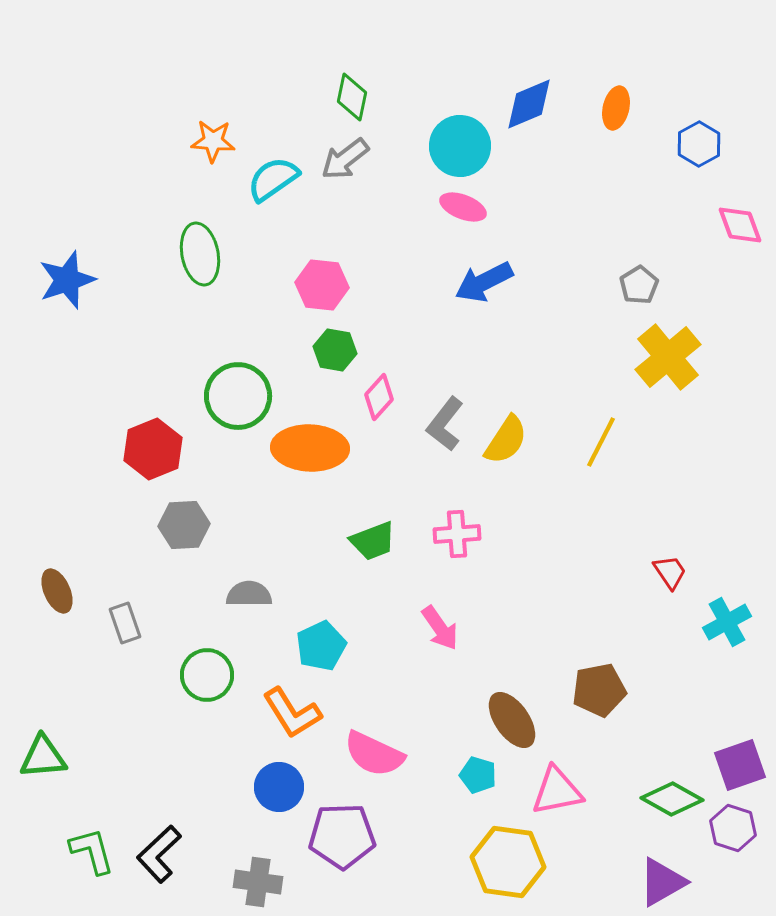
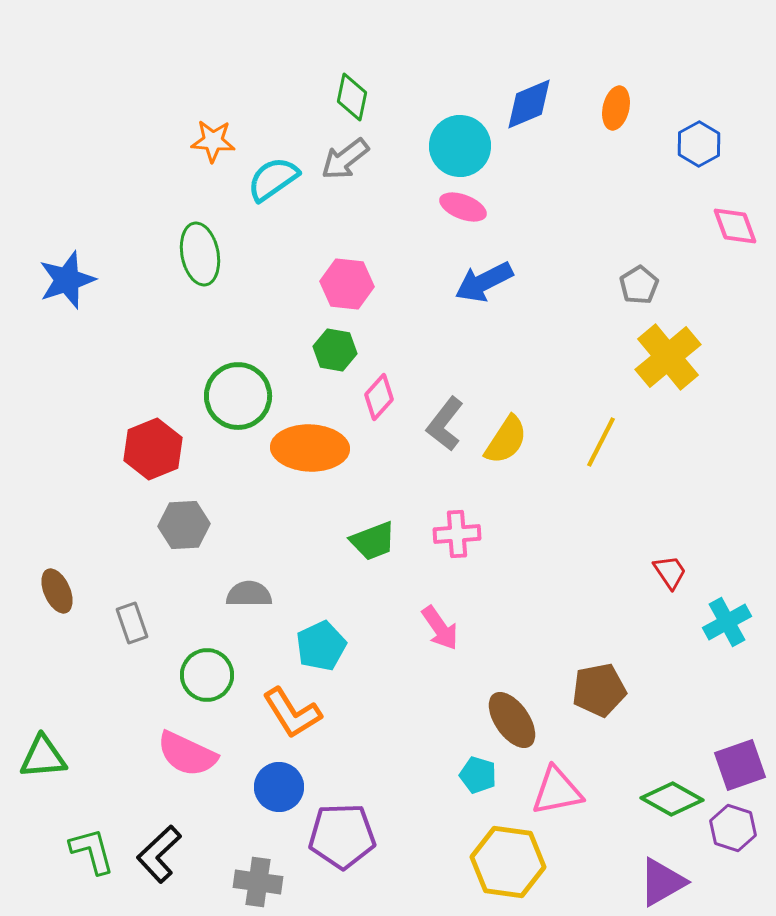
pink diamond at (740, 225): moved 5 px left, 1 px down
pink hexagon at (322, 285): moved 25 px right, 1 px up
gray rectangle at (125, 623): moved 7 px right
pink semicircle at (374, 754): moved 187 px left
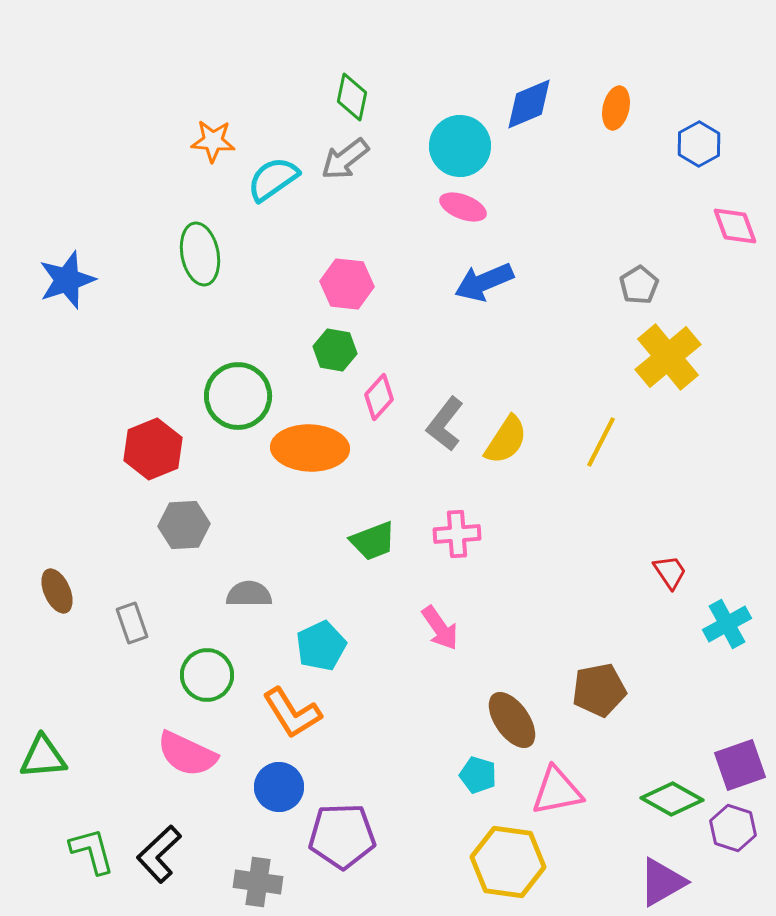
blue arrow at (484, 282): rotated 4 degrees clockwise
cyan cross at (727, 622): moved 2 px down
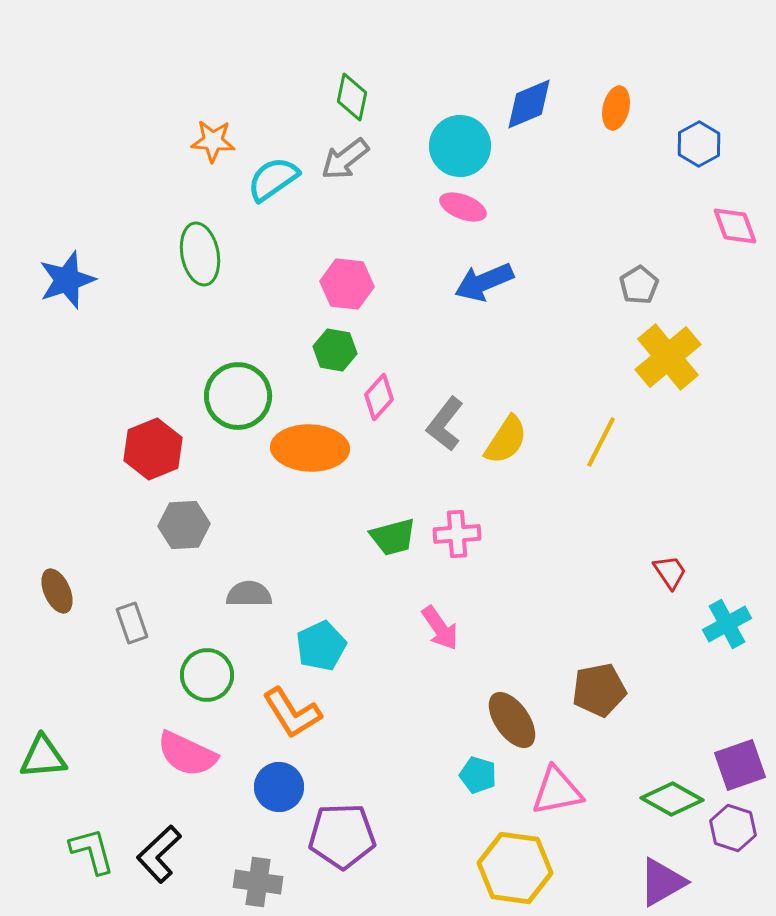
green trapezoid at (373, 541): moved 20 px right, 4 px up; rotated 6 degrees clockwise
yellow hexagon at (508, 862): moved 7 px right, 6 px down
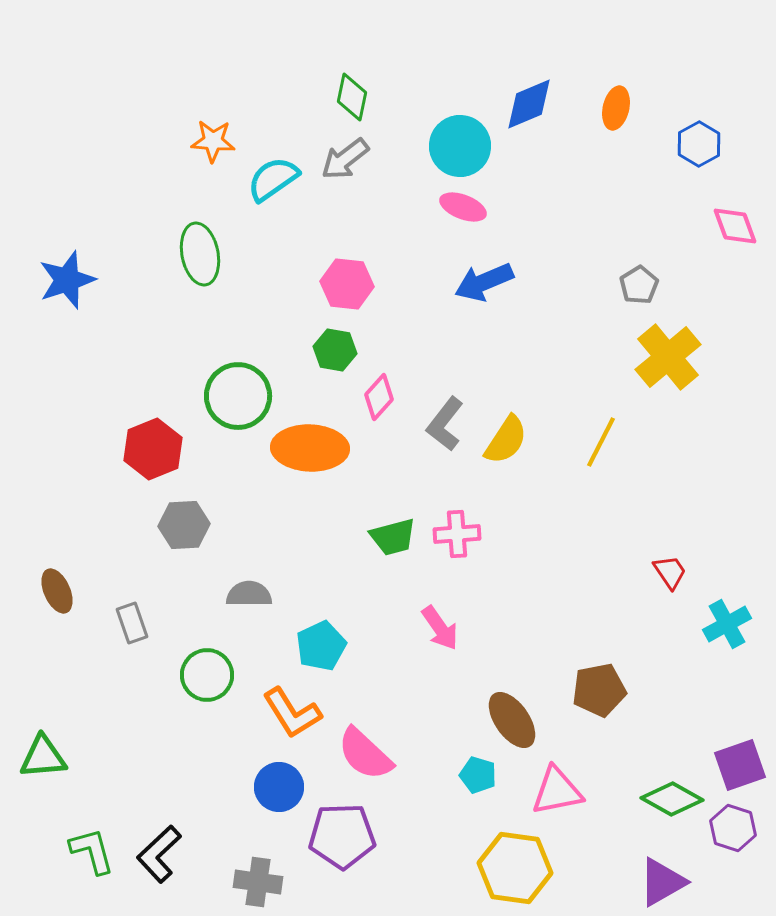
pink semicircle at (187, 754): moved 178 px right; rotated 18 degrees clockwise
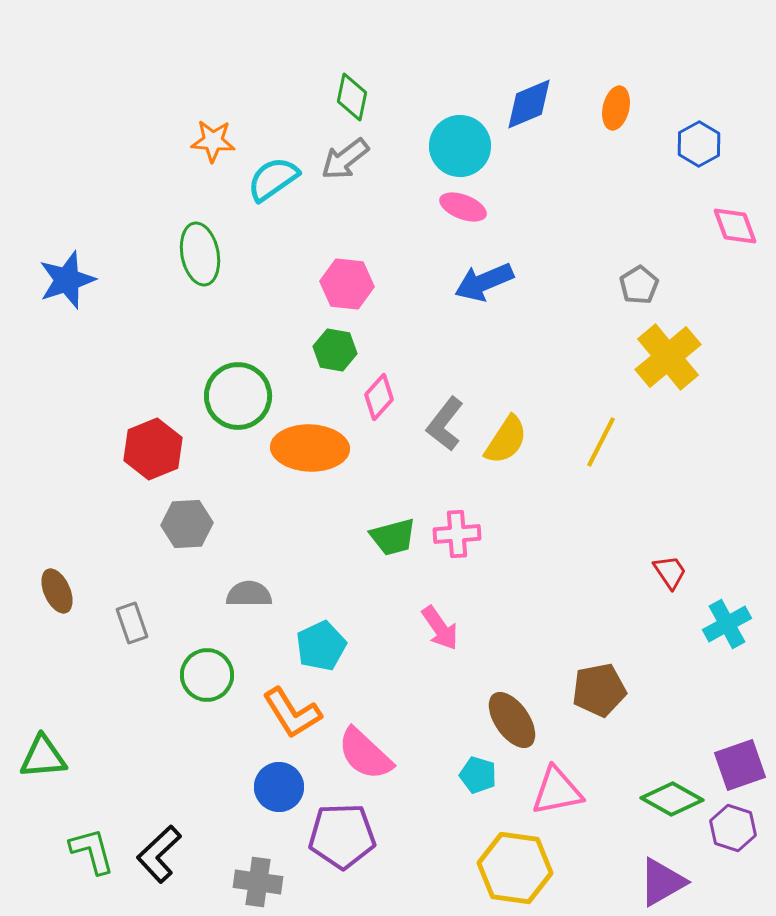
gray hexagon at (184, 525): moved 3 px right, 1 px up
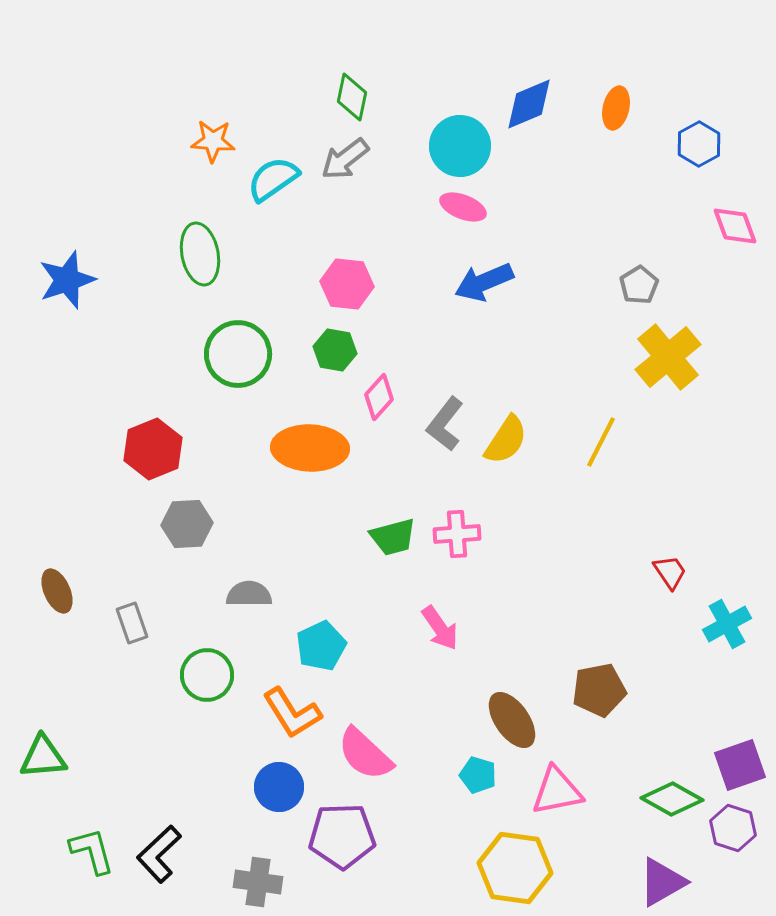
green circle at (238, 396): moved 42 px up
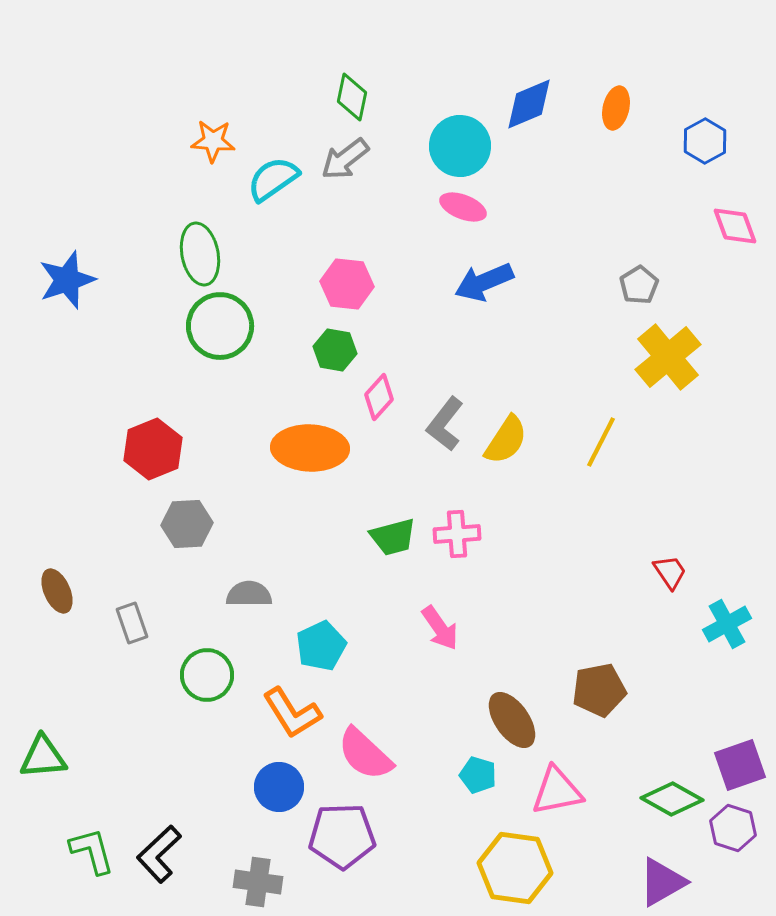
blue hexagon at (699, 144): moved 6 px right, 3 px up
green circle at (238, 354): moved 18 px left, 28 px up
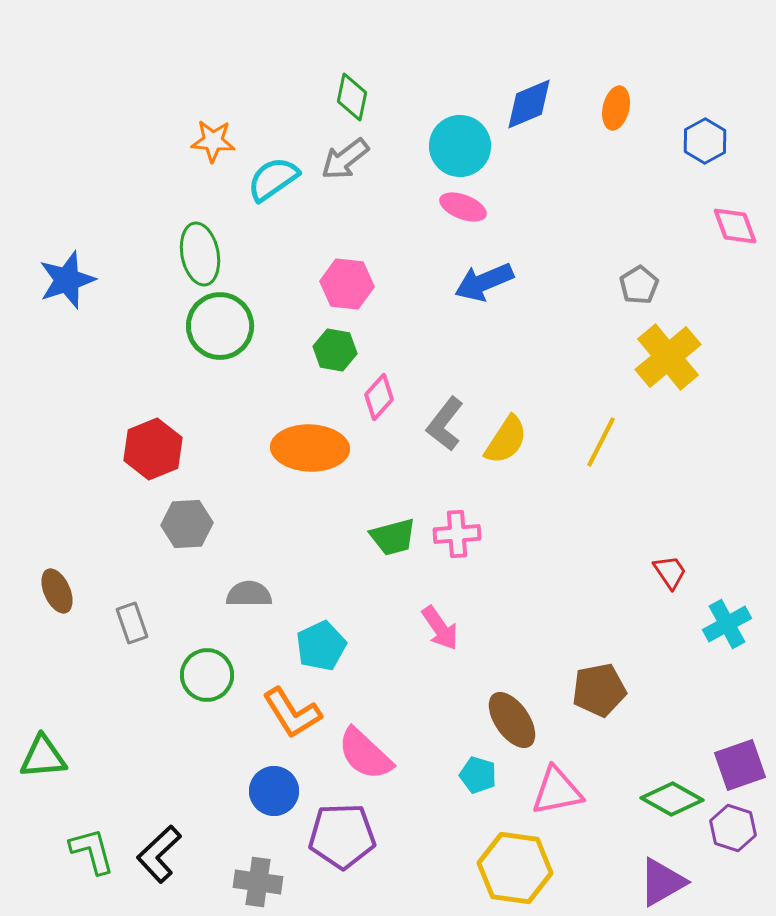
blue circle at (279, 787): moved 5 px left, 4 px down
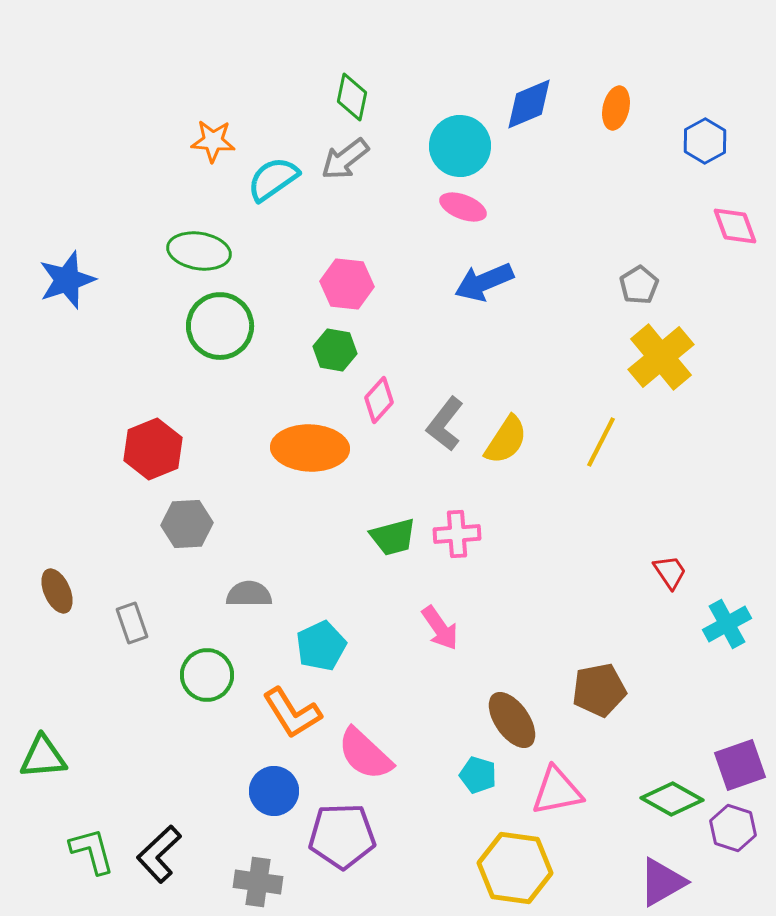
green ellipse at (200, 254): moved 1 px left, 3 px up; rotated 70 degrees counterclockwise
yellow cross at (668, 357): moved 7 px left
pink diamond at (379, 397): moved 3 px down
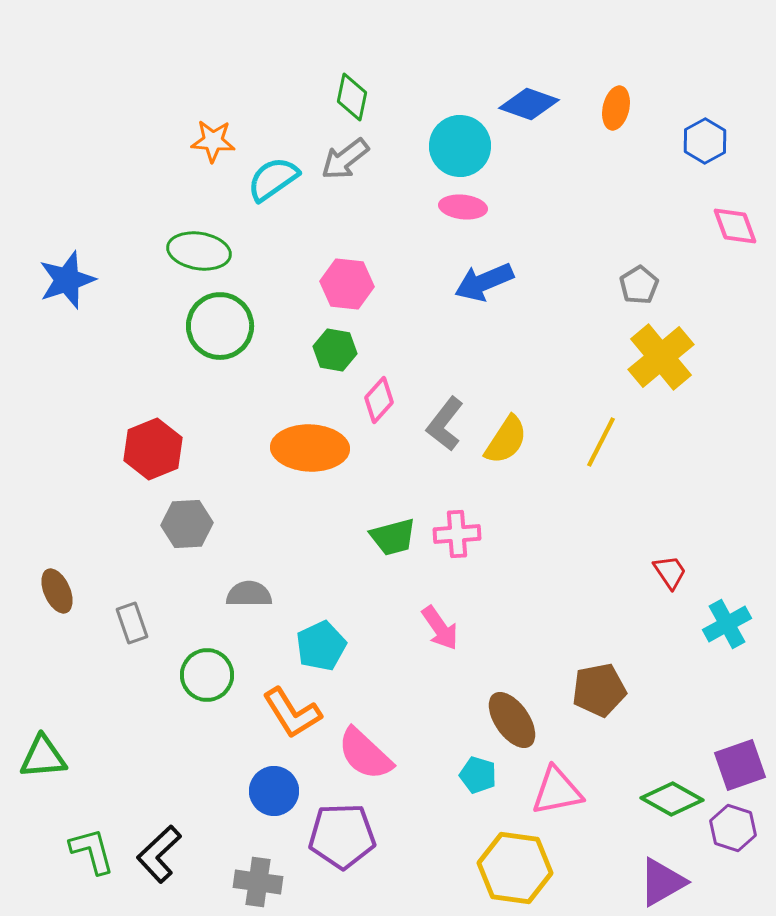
blue diamond at (529, 104): rotated 42 degrees clockwise
pink ellipse at (463, 207): rotated 15 degrees counterclockwise
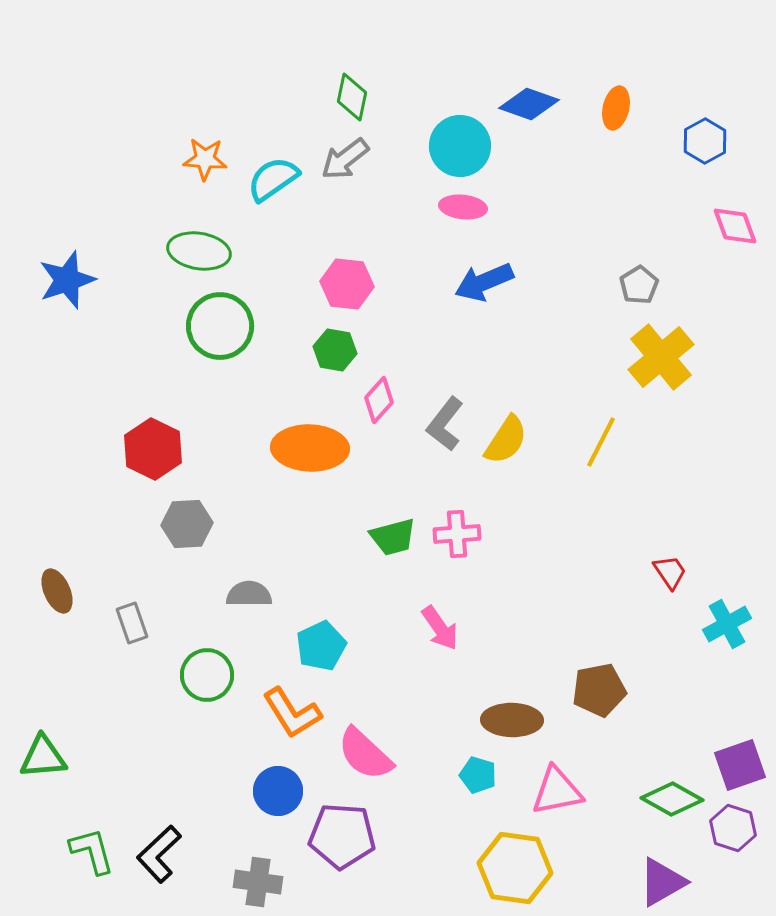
orange star at (213, 141): moved 8 px left, 18 px down
red hexagon at (153, 449): rotated 12 degrees counterclockwise
brown ellipse at (512, 720): rotated 54 degrees counterclockwise
blue circle at (274, 791): moved 4 px right
purple pentagon at (342, 836): rotated 6 degrees clockwise
